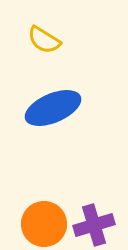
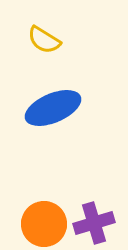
purple cross: moved 2 px up
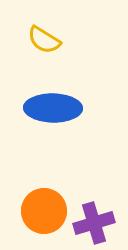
blue ellipse: rotated 24 degrees clockwise
orange circle: moved 13 px up
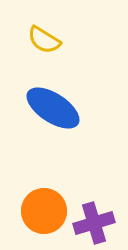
blue ellipse: rotated 32 degrees clockwise
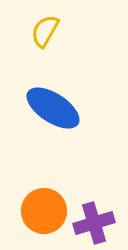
yellow semicircle: moved 1 px right, 9 px up; rotated 88 degrees clockwise
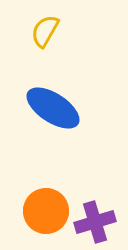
orange circle: moved 2 px right
purple cross: moved 1 px right, 1 px up
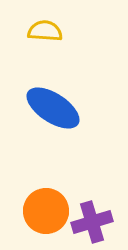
yellow semicircle: rotated 64 degrees clockwise
purple cross: moved 3 px left
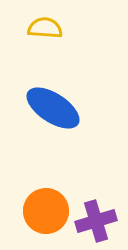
yellow semicircle: moved 3 px up
purple cross: moved 4 px right, 1 px up
